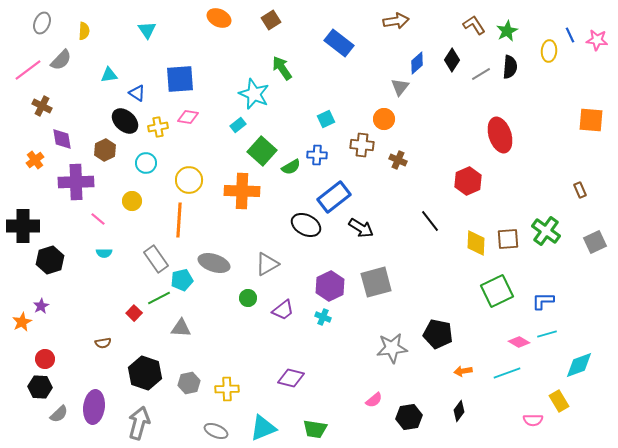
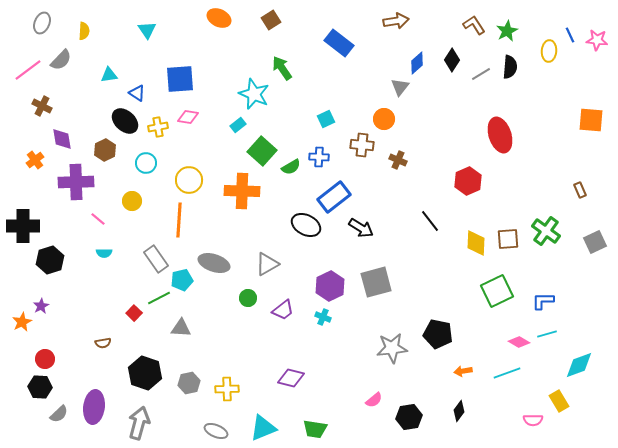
blue cross at (317, 155): moved 2 px right, 2 px down
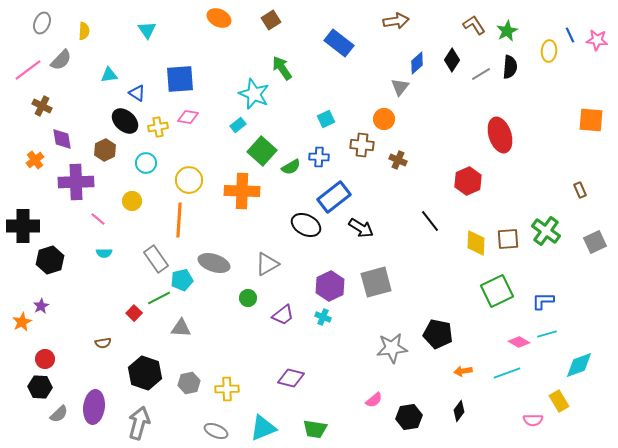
purple trapezoid at (283, 310): moved 5 px down
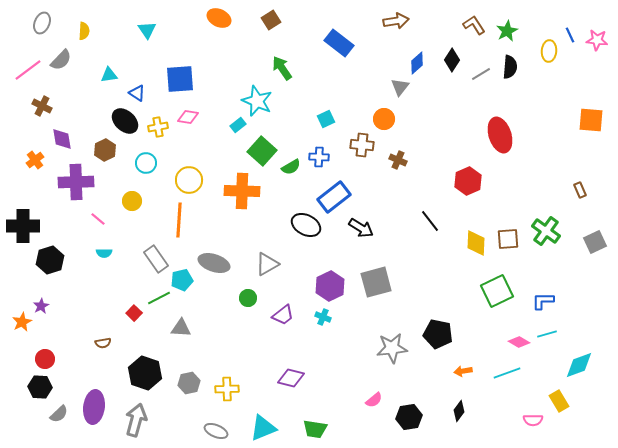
cyan star at (254, 94): moved 3 px right, 7 px down
gray arrow at (139, 423): moved 3 px left, 3 px up
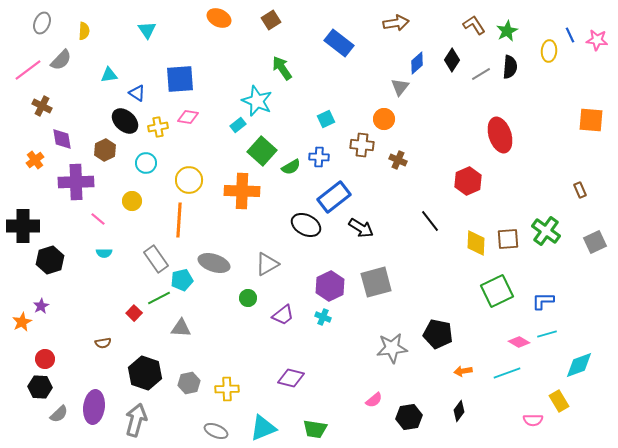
brown arrow at (396, 21): moved 2 px down
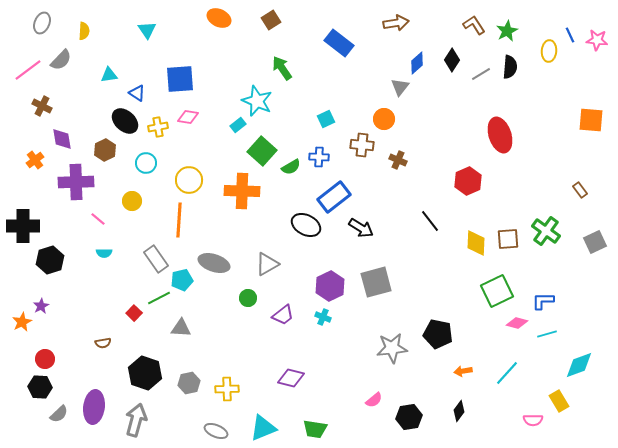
brown rectangle at (580, 190): rotated 14 degrees counterclockwise
pink diamond at (519, 342): moved 2 px left, 19 px up; rotated 15 degrees counterclockwise
cyan line at (507, 373): rotated 28 degrees counterclockwise
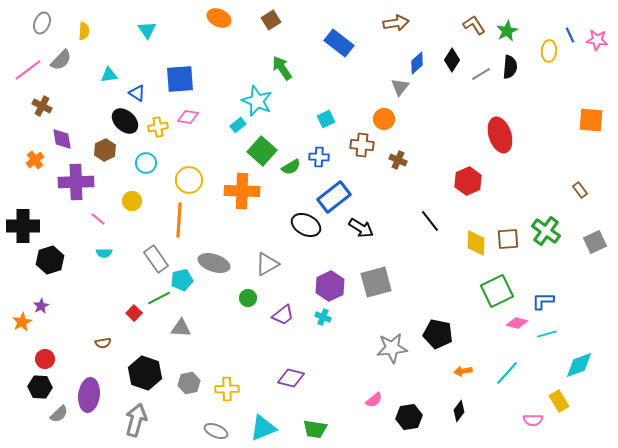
purple ellipse at (94, 407): moved 5 px left, 12 px up
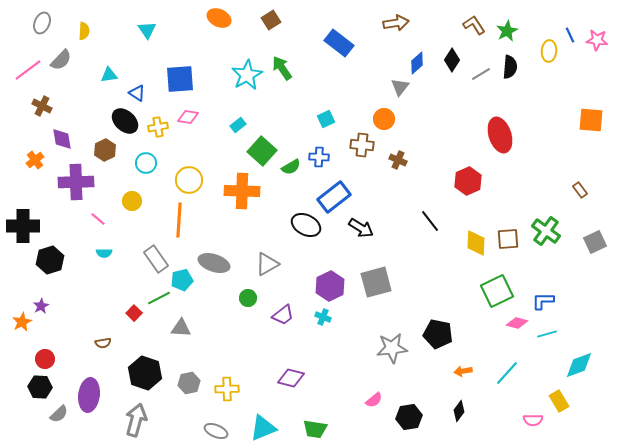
cyan star at (257, 101): moved 10 px left, 26 px up; rotated 20 degrees clockwise
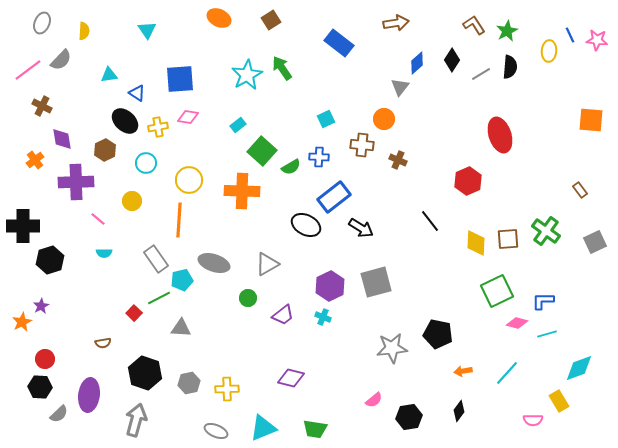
cyan diamond at (579, 365): moved 3 px down
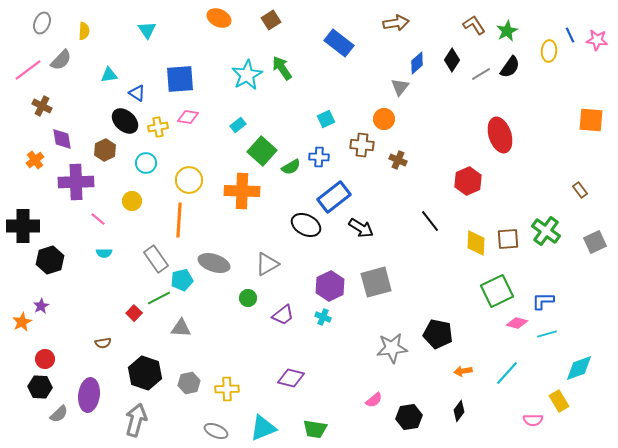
black semicircle at (510, 67): rotated 30 degrees clockwise
